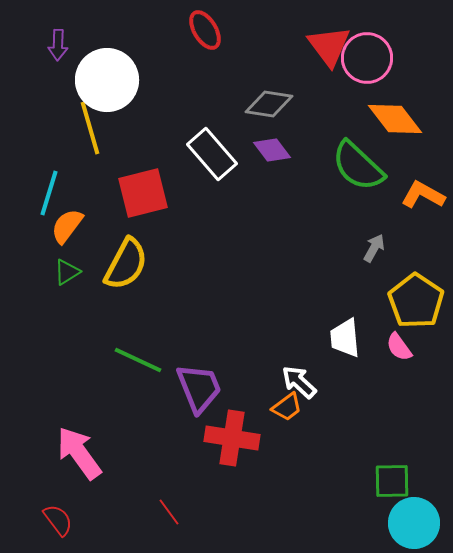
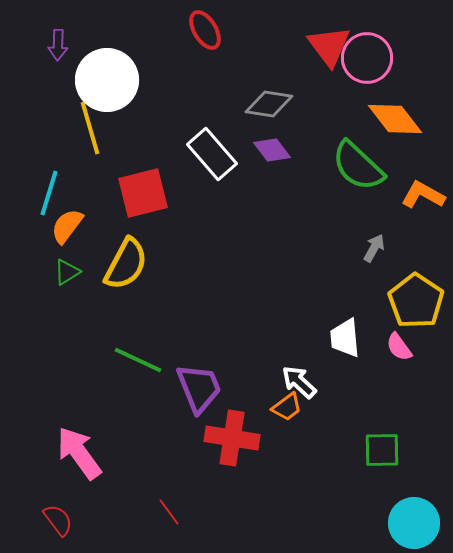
green square: moved 10 px left, 31 px up
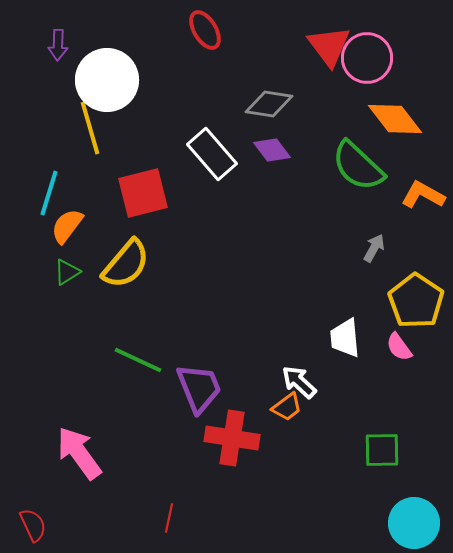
yellow semicircle: rotated 12 degrees clockwise
red line: moved 6 px down; rotated 48 degrees clockwise
red semicircle: moved 25 px left, 5 px down; rotated 12 degrees clockwise
